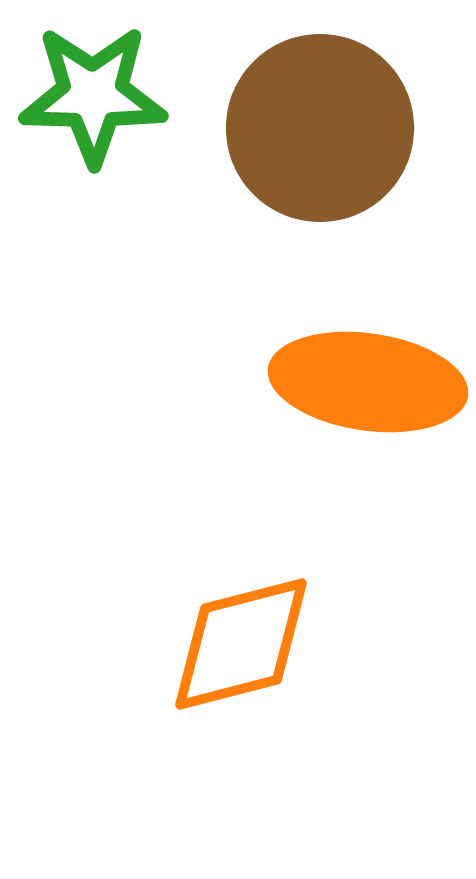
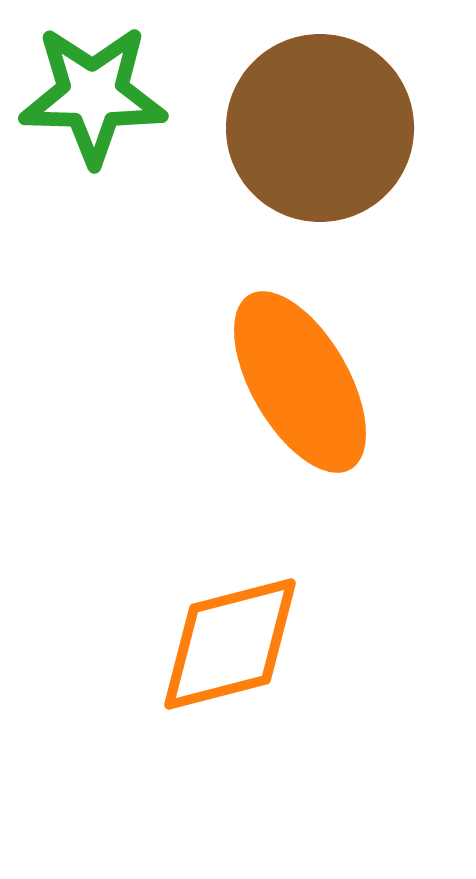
orange ellipse: moved 68 px left; rotated 52 degrees clockwise
orange diamond: moved 11 px left
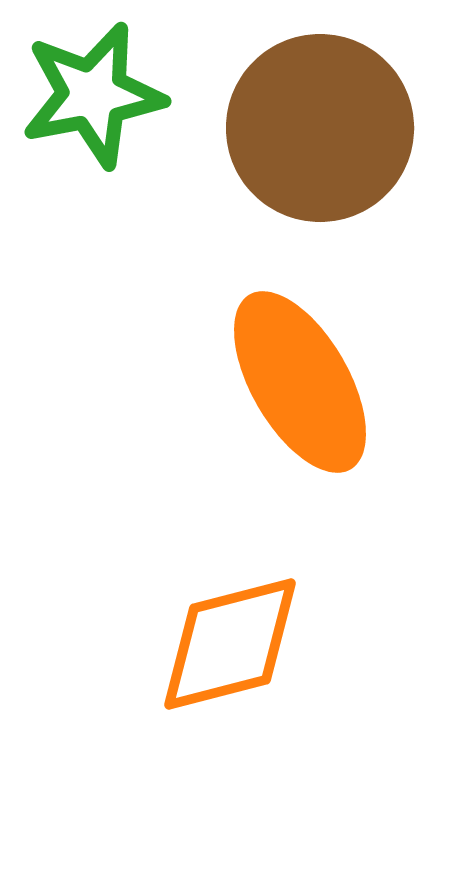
green star: rotated 12 degrees counterclockwise
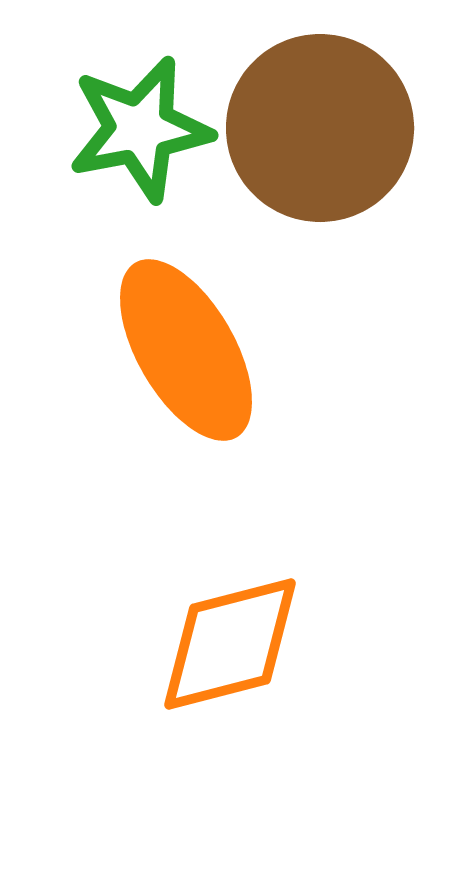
green star: moved 47 px right, 34 px down
orange ellipse: moved 114 px left, 32 px up
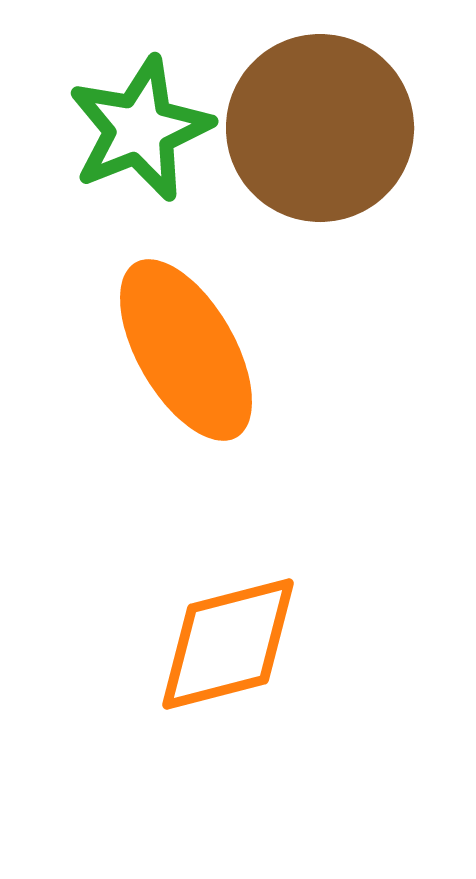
green star: rotated 11 degrees counterclockwise
orange diamond: moved 2 px left
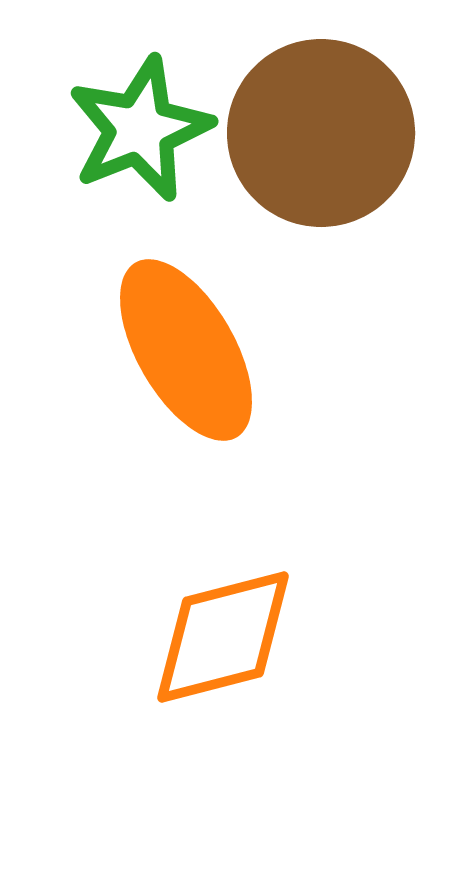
brown circle: moved 1 px right, 5 px down
orange diamond: moved 5 px left, 7 px up
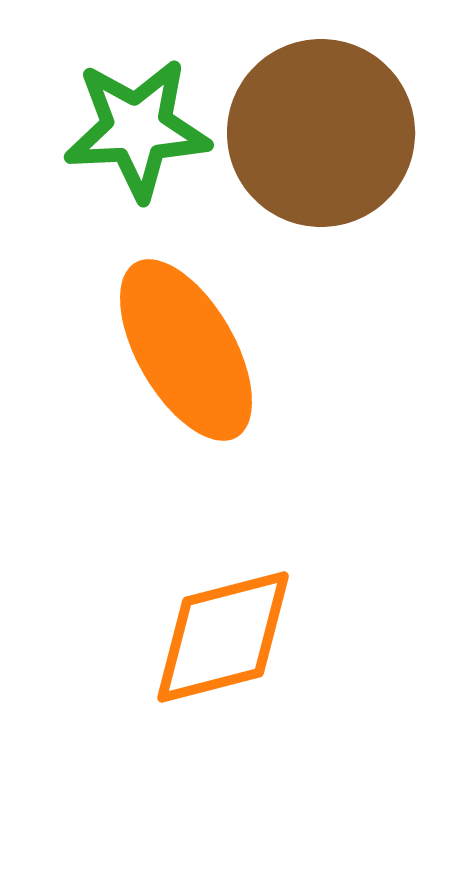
green star: moved 3 px left; rotated 19 degrees clockwise
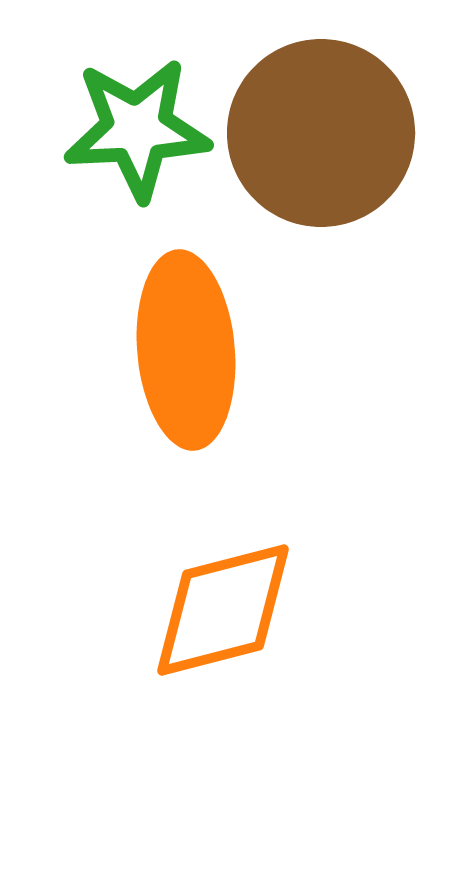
orange ellipse: rotated 25 degrees clockwise
orange diamond: moved 27 px up
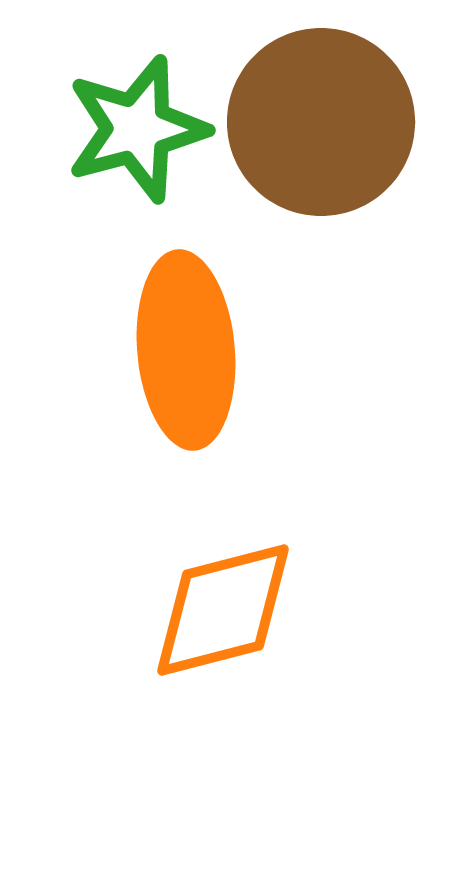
green star: rotated 12 degrees counterclockwise
brown circle: moved 11 px up
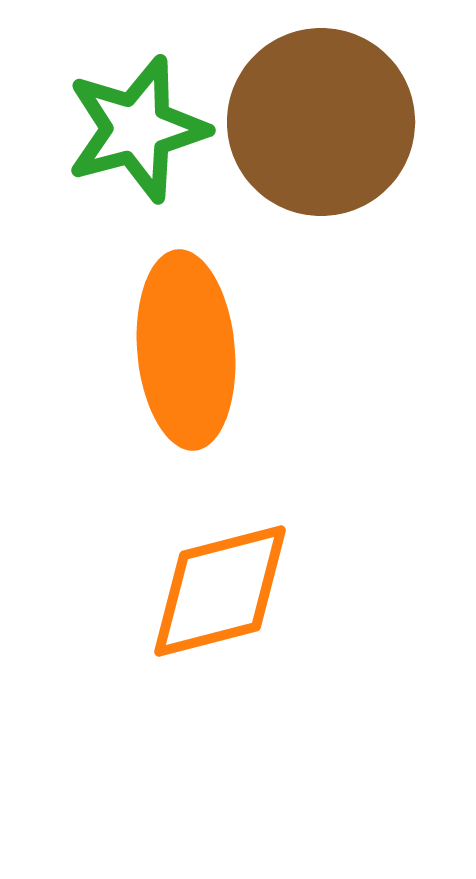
orange diamond: moved 3 px left, 19 px up
